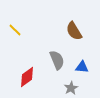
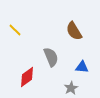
gray semicircle: moved 6 px left, 3 px up
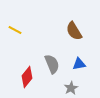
yellow line: rotated 16 degrees counterclockwise
gray semicircle: moved 1 px right, 7 px down
blue triangle: moved 3 px left, 3 px up; rotated 16 degrees counterclockwise
red diamond: rotated 15 degrees counterclockwise
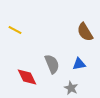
brown semicircle: moved 11 px right, 1 px down
red diamond: rotated 65 degrees counterclockwise
gray star: rotated 16 degrees counterclockwise
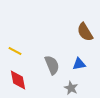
yellow line: moved 21 px down
gray semicircle: moved 1 px down
red diamond: moved 9 px left, 3 px down; rotated 15 degrees clockwise
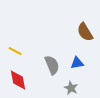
blue triangle: moved 2 px left, 1 px up
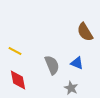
blue triangle: rotated 32 degrees clockwise
